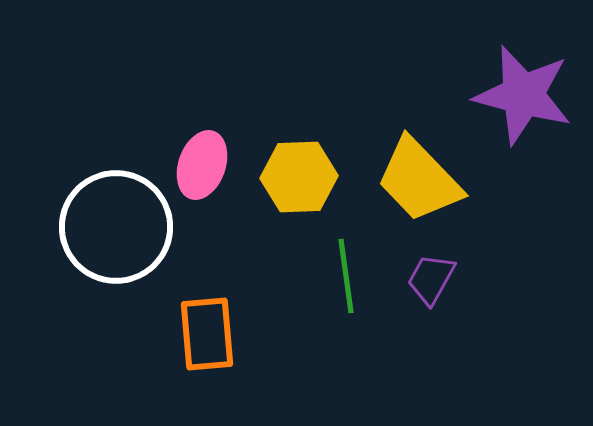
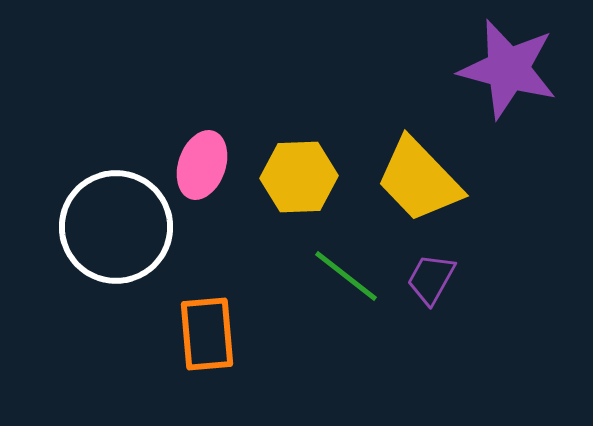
purple star: moved 15 px left, 26 px up
green line: rotated 44 degrees counterclockwise
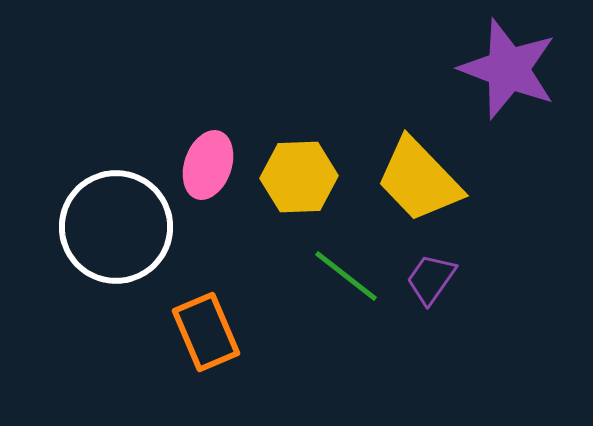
purple star: rotated 6 degrees clockwise
pink ellipse: moved 6 px right
purple trapezoid: rotated 6 degrees clockwise
orange rectangle: moved 1 px left, 2 px up; rotated 18 degrees counterclockwise
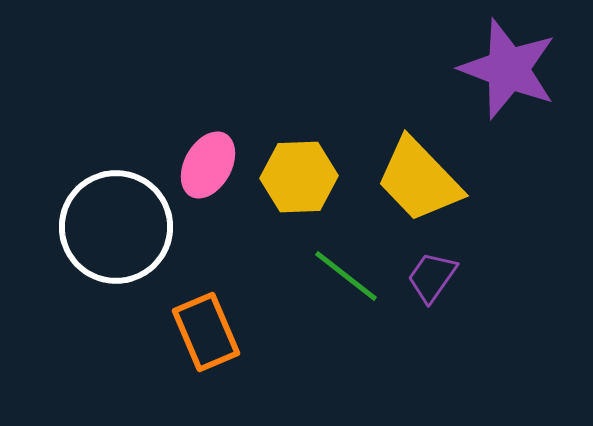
pink ellipse: rotated 10 degrees clockwise
purple trapezoid: moved 1 px right, 2 px up
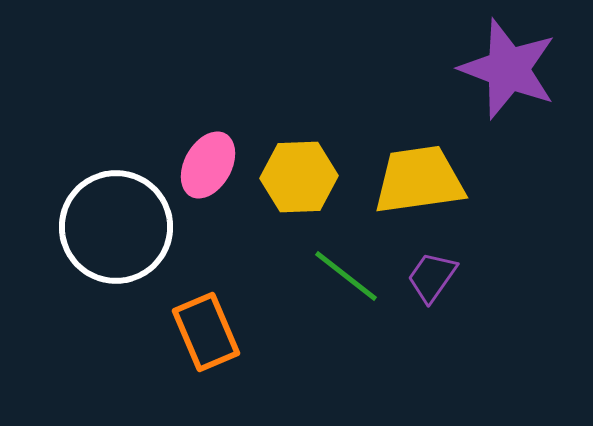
yellow trapezoid: rotated 126 degrees clockwise
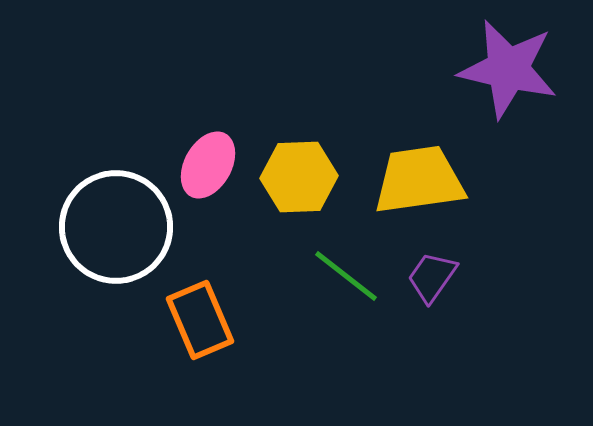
purple star: rotated 8 degrees counterclockwise
orange rectangle: moved 6 px left, 12 px up
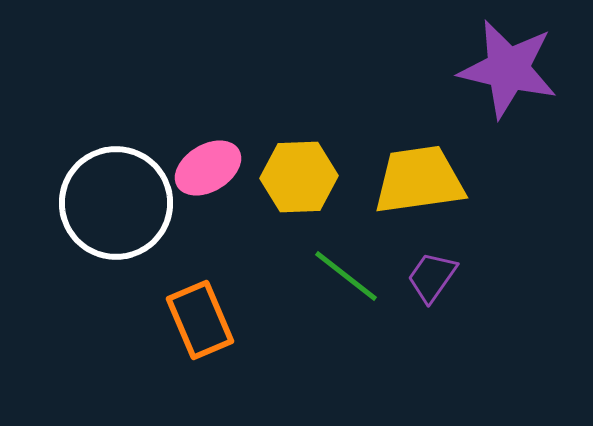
pink ellipse: moved 3 px down; rotated 30 degrees clockwise
white circle: moved 24 px up
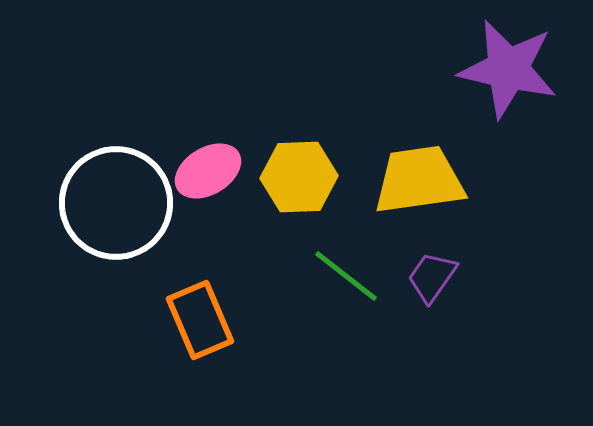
pink ellipse: moved 3 px down
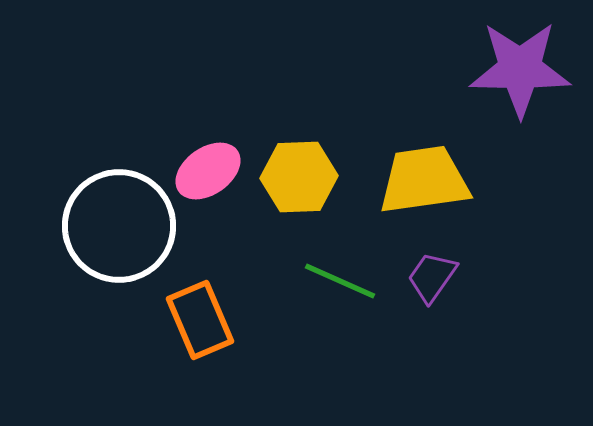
purple star: moved 12 px right; rotated 12 degrees counterclockwise
pink ellipse: rotated 4 degrees counterclockwise
yellow trapezoid: moved 5 px right
white circle: moved 3 px right, 23 px down
green line: moved 6 px left, 5 px down; rotated 14 degrees counterclockwise
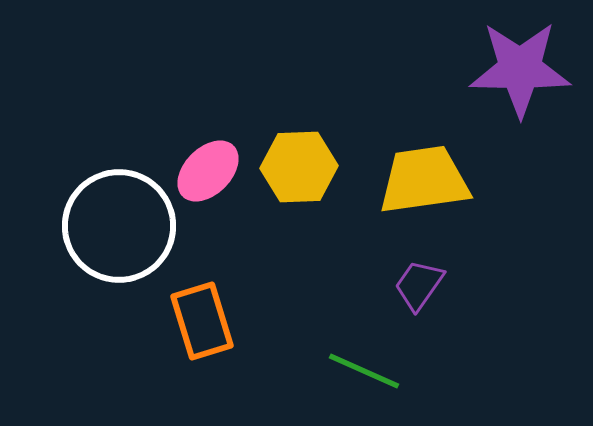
pink ellipse: rotated 10 degrees counterclockwise
yellow hexagon: moved 10 px up
purple trapezoid: moved 13 px left, 8 px down
green line: moved 24 px right, 90 px down
orange rectangle: moved 2 px right, 1 px down; rotated 6 degrees clockwise
